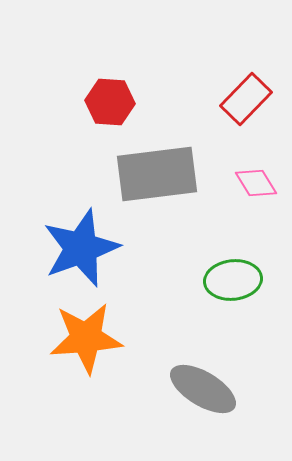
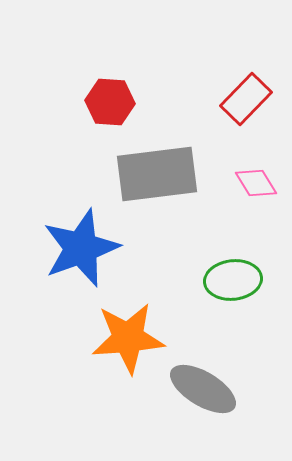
orange star: moved 42 px right
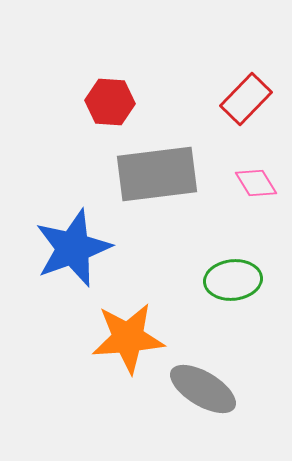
blue star: moved 8 px left
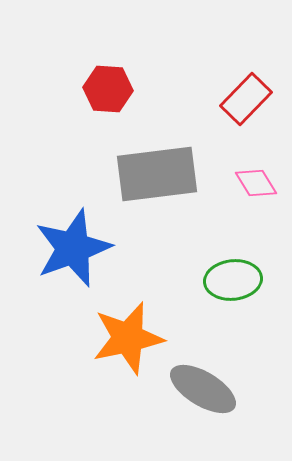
red hexagon: moved 2 px left, 13 px up
orange star: rotated 8 degrees counterclockwise
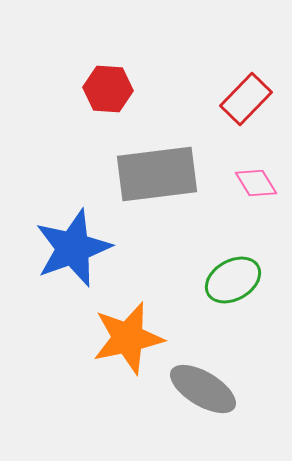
green ellipse: rotated 24 degrees counterclockwise
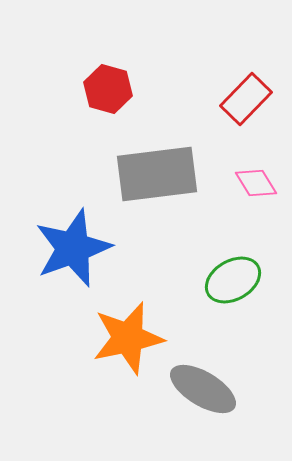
red hexagon: rotated 12 degrees clockwise
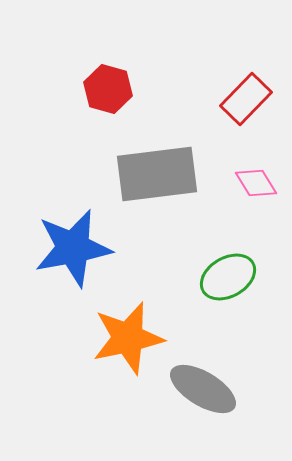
blue star: rotated 10 degrees clockwise
green ellipse: moved 5 px left, 3 px up
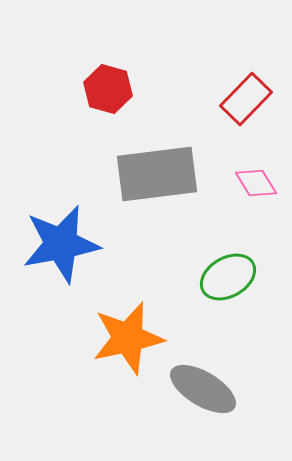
blue star: moved 12 px left, 4 px up
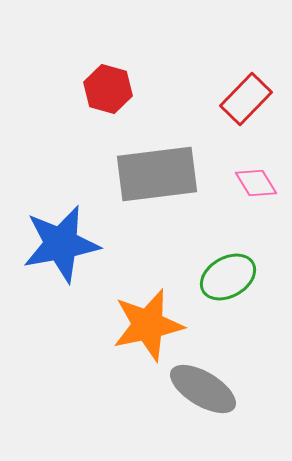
orange star: moved 20 px right, 13 px up
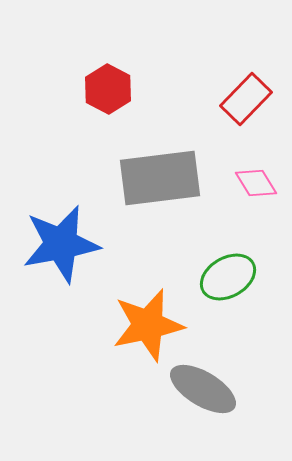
red hexagon: rotated 12 degrees clockwise
gray rectangle: moved 3 px right, 4 px down
